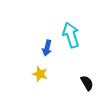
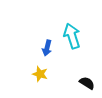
cyan arrow: moved 1 px right, 1 px down
black semicircle: rotated 28 degrees counterclockwise
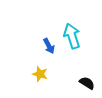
blue arrow: moved 2 px right, 2 px up; rotated 42 degrees counterclockwise
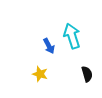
black semicircle: moved 9 px up; rotated 42 degrees clockwise
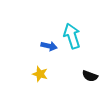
blue arrow: rotated 49 degrees counterclockwise
black semicircle: moved 3 px right, 2 px down; rotated 126 degrees clockwise
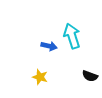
yellow star: moved 3 px down
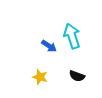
blue arrow: rotated 21 degrees clockwise
black semicircle: moved 13 px left
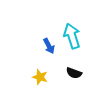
blue arrow: rotated 28 degrees clockwise
black semicircle: moved 3 px left, 3 px up
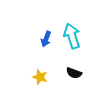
blue arrow: moved 3 px left, 7 px up; rotated 49 degrees clockwise
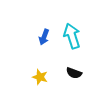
blue arrow: moved 2 px left, 2 px up
